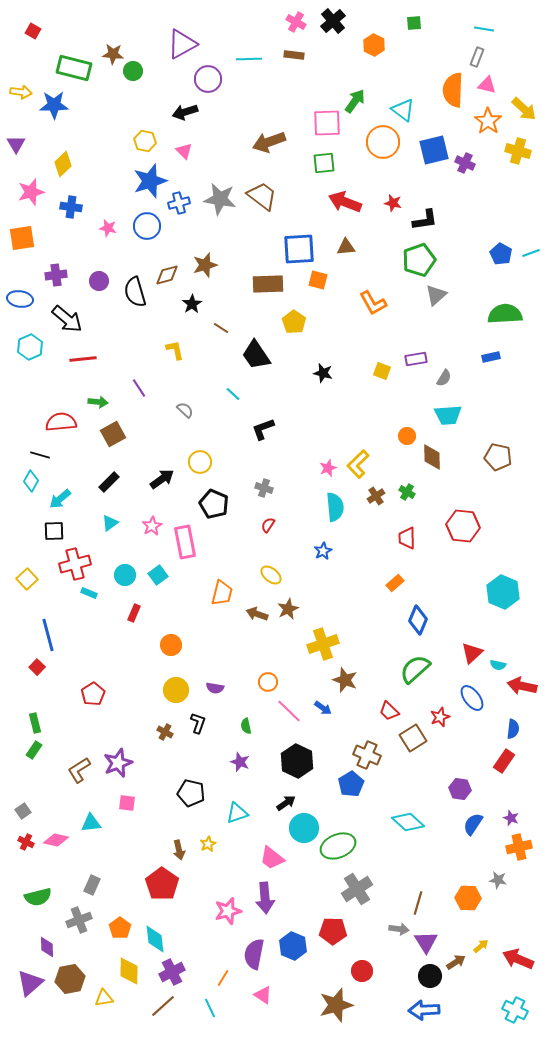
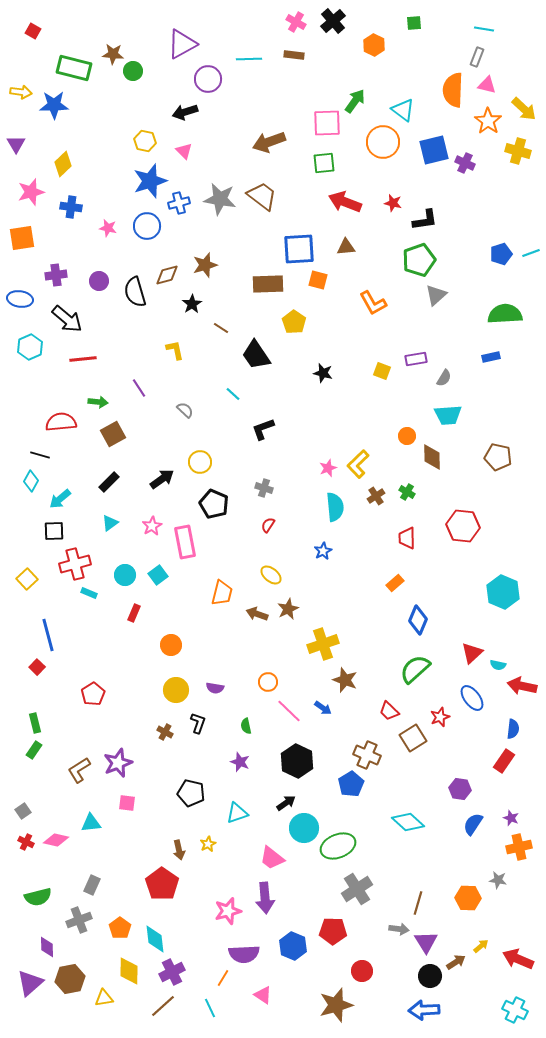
blue pentagon at (501, 254): rotated 25 degrees clockwise
purple semicircle at (254, 954): moved 10 px left; rotated 104 degrees counterclockwise
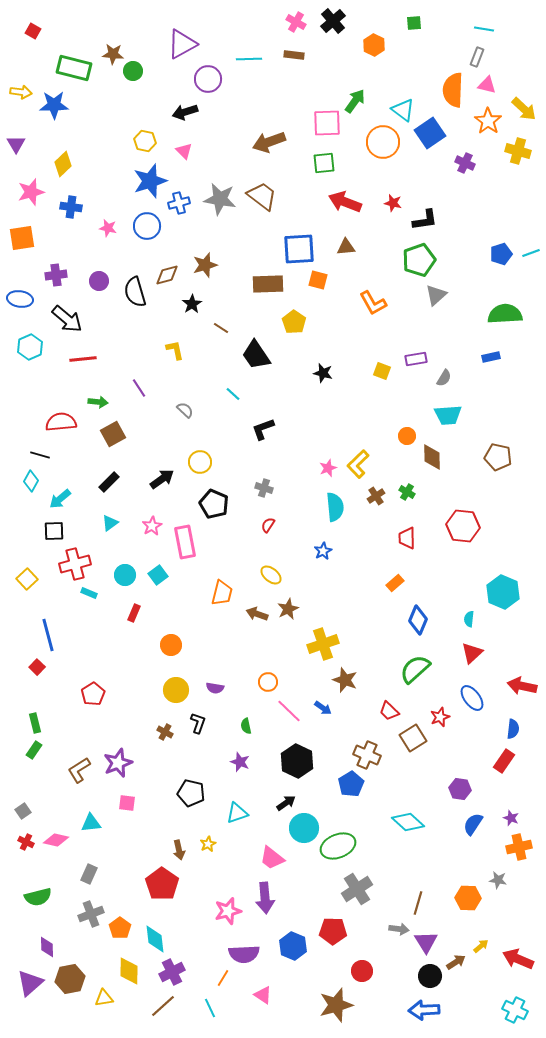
blue square at (434, 150): moved 4 px left, 17 px up; rotated 20 degrees counterclockwise
cyan semicircle at (498, 665): moved 29 px left, 46 px up; rotated 84 degrees clockwise
gray rectangle at (92, 885): moved 3 px left, 11 px up
gray cross at (79, 920): moved 12 px right, 6 px up
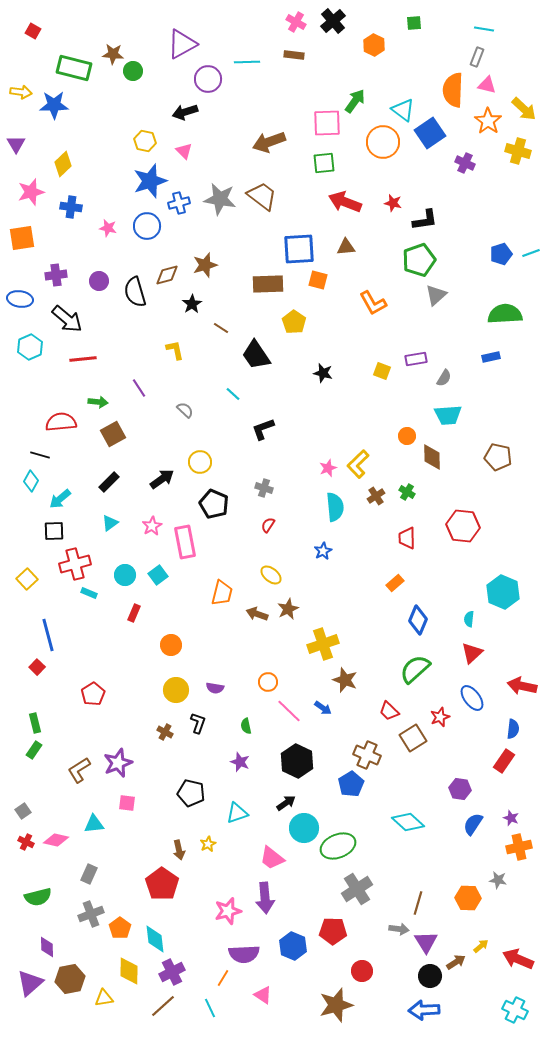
cyan line at (249, 59): moved 2 px left, 3 px down
cyan triangle at (91, 823): moved 3 px right, 1 px down
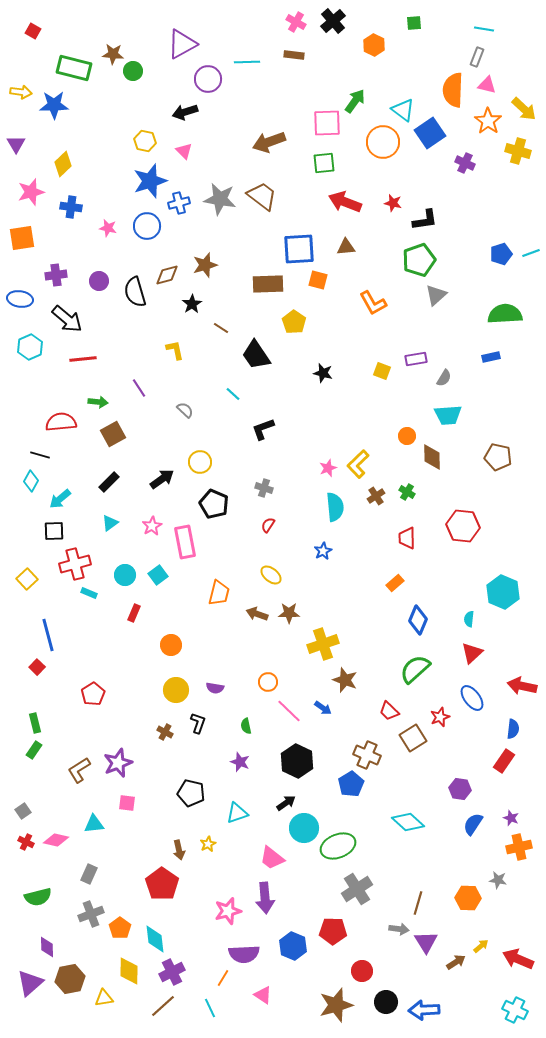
orange trapezoid at (222, 593): moved 3 px left
brown star at (288, 609): moved 1 px right, 4 px down; rotated 25 degrees clockwise
black circle at (430, 976): moved 44 px left, 26 px down
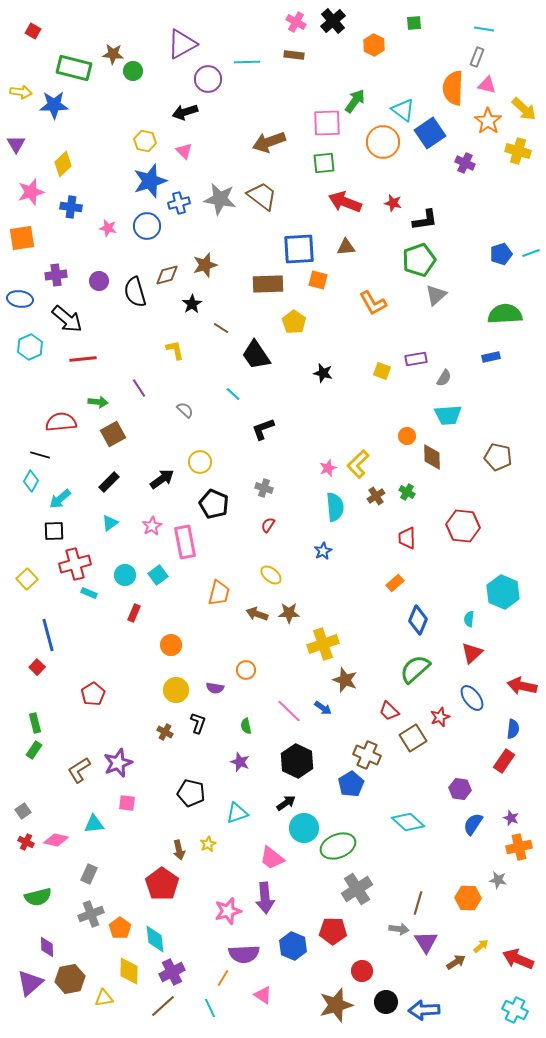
orange semicircle at (453, 90): moved 2 px up
orange circle at (268, 682): moved 22 px left, 12 px up
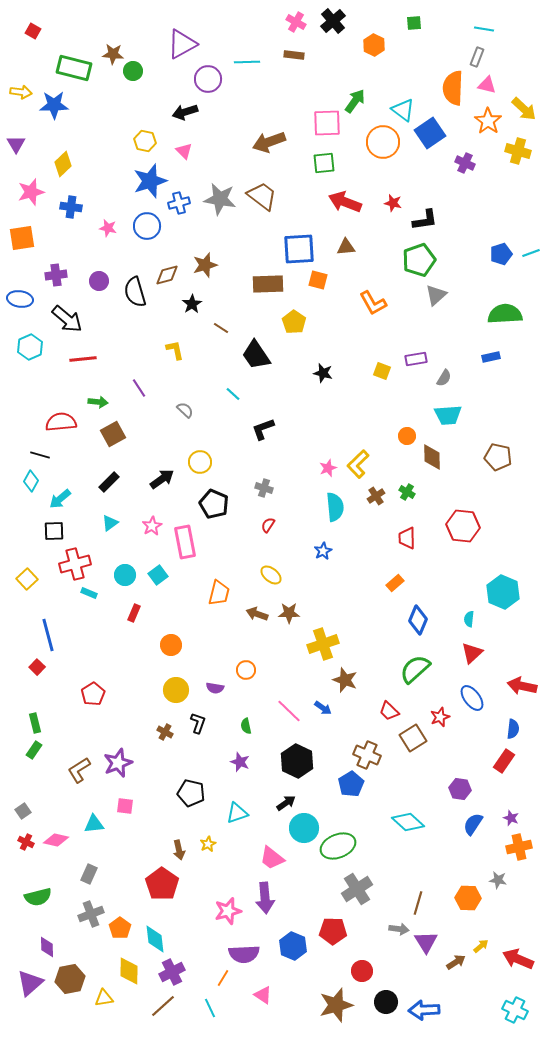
pink square at (127, 803): moved 2 px left, 3 px down
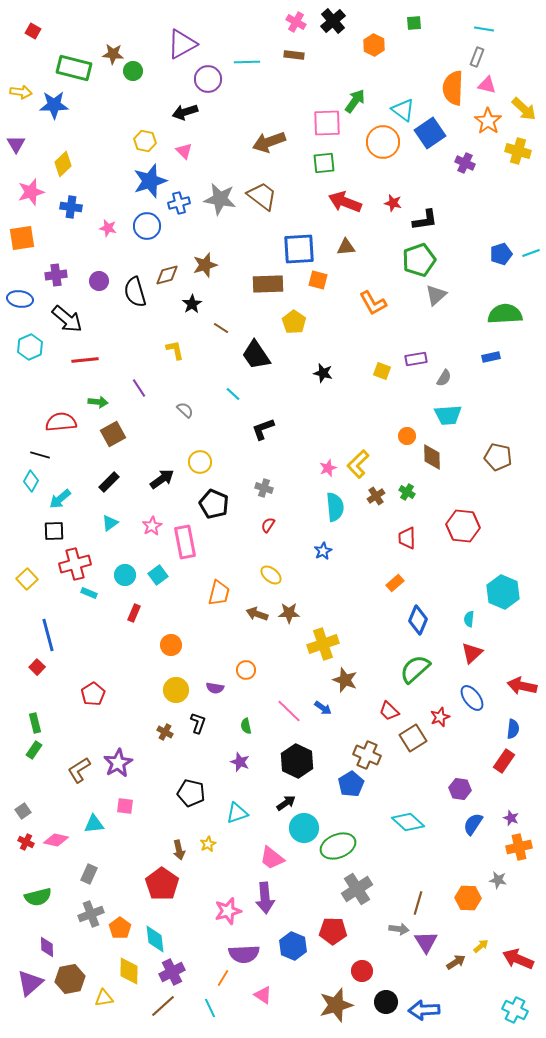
red line at (83, 359): moved 2 px right, 1 px down
purple star at (118, 763): rotated 8 degrees counterclockwise
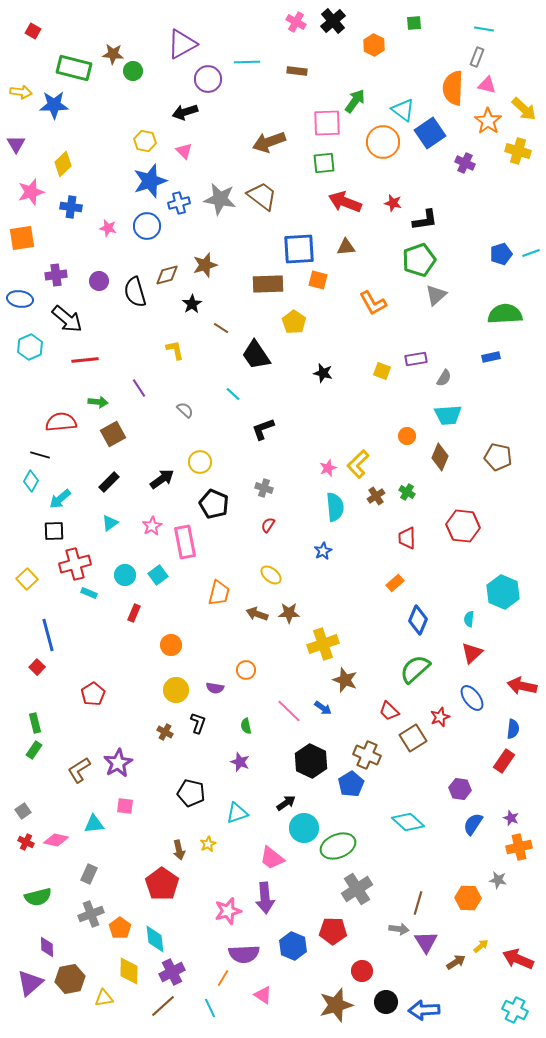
brown rectangle at (294, 55): moved 3 px right, 16 px down
brown diamond at (432, 457): moved 8 px right; rotated 24 degrees clockwise
black hexagon at (297, 761): moved 14 px right
